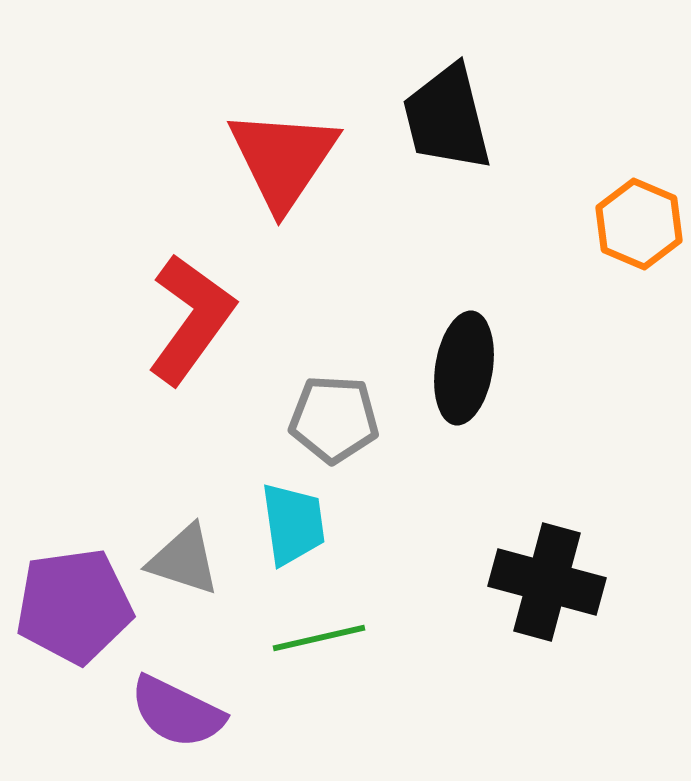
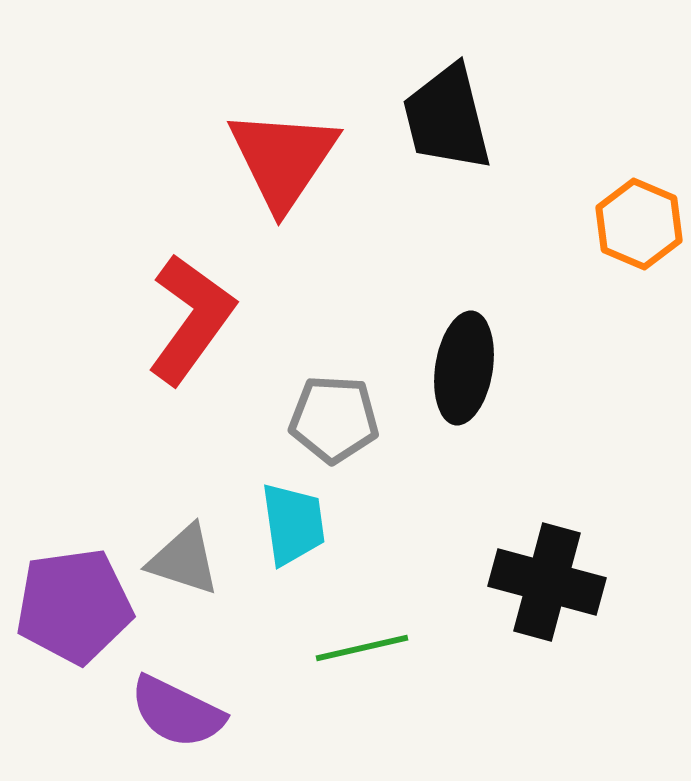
green line: moved 43 px right, 10 px down
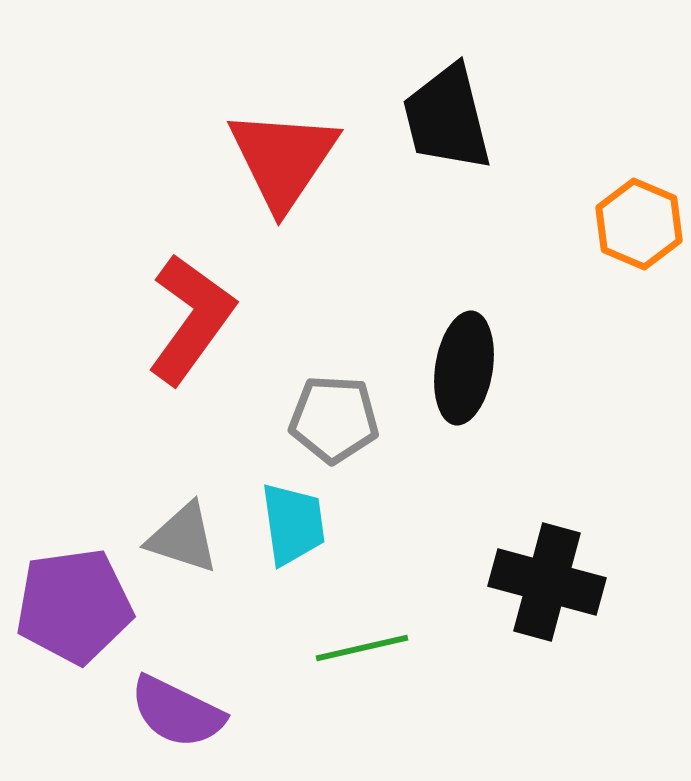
gray triangle: moved 1 px left, 22 px up
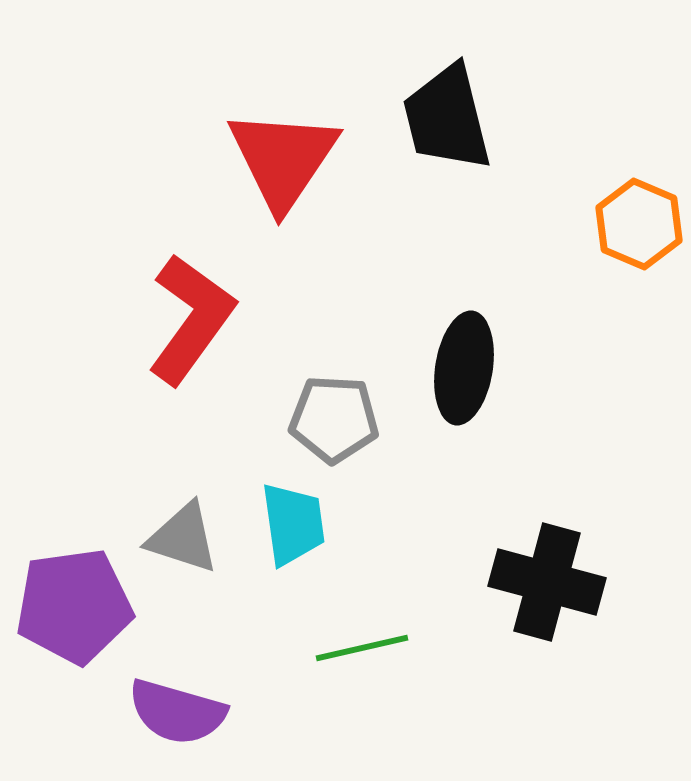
purple semicircle: rotated 10 degrees counterclockwise
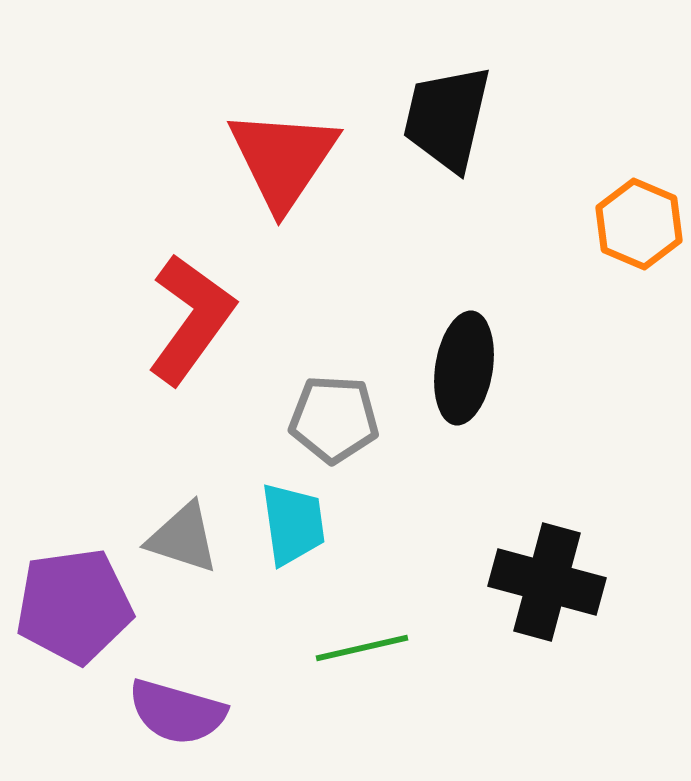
black trapezoid: rotated 27 degrees clockwise
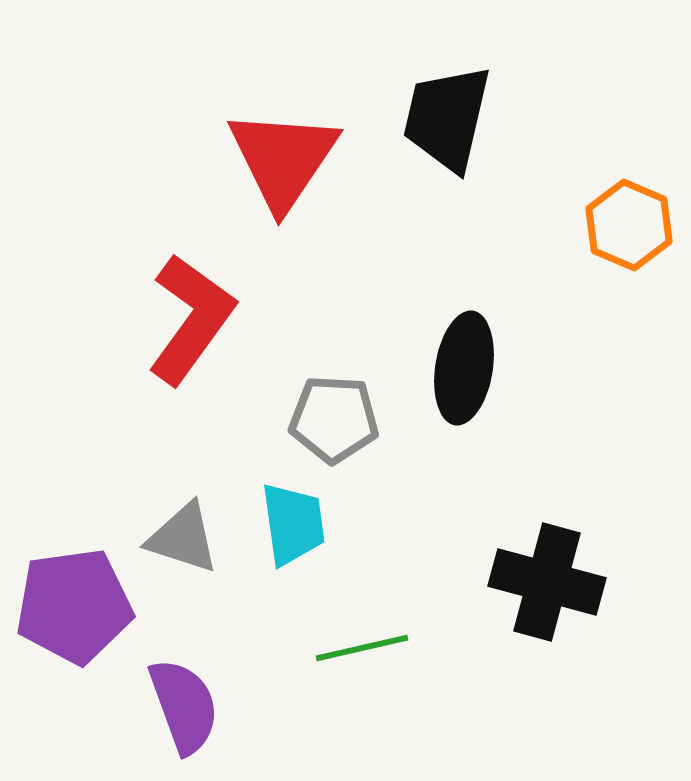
orange hexagon: moved 10 px left, 1 px down
purple semicircle: moved 7 px right, 6 px up; rotated 126 degrees counterclockwise
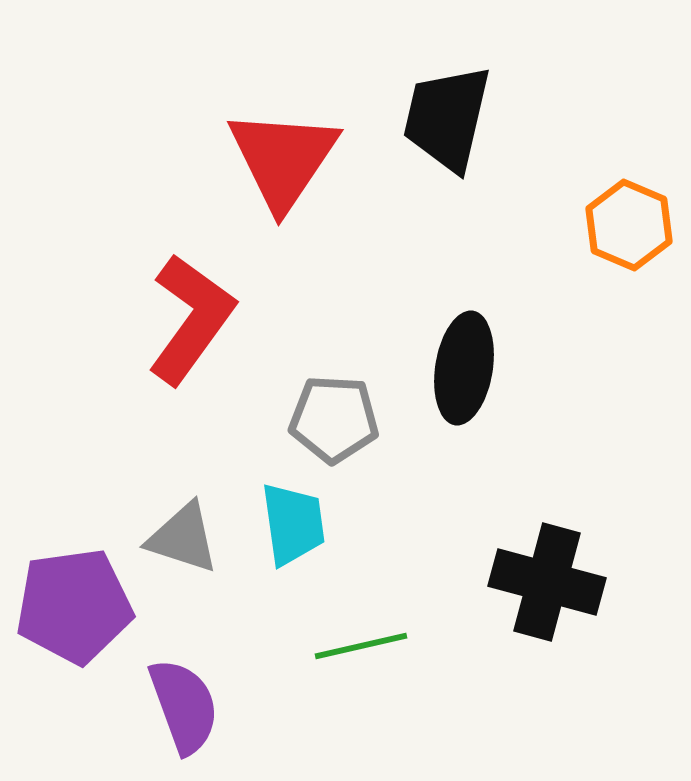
green line: moved 1 px left, 2 px up
